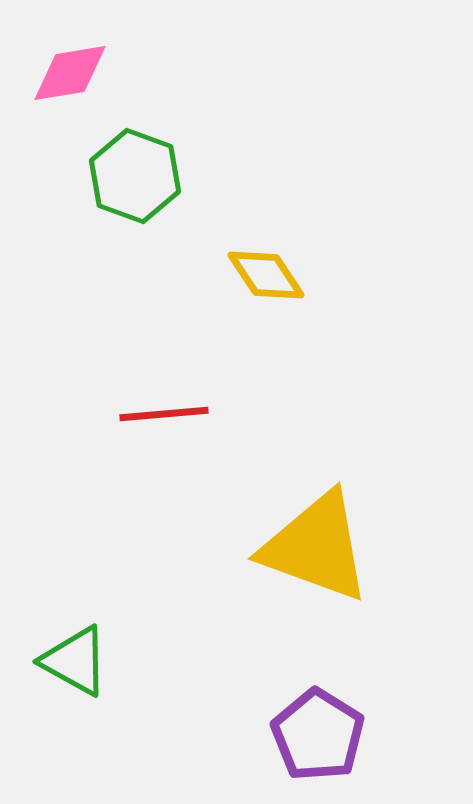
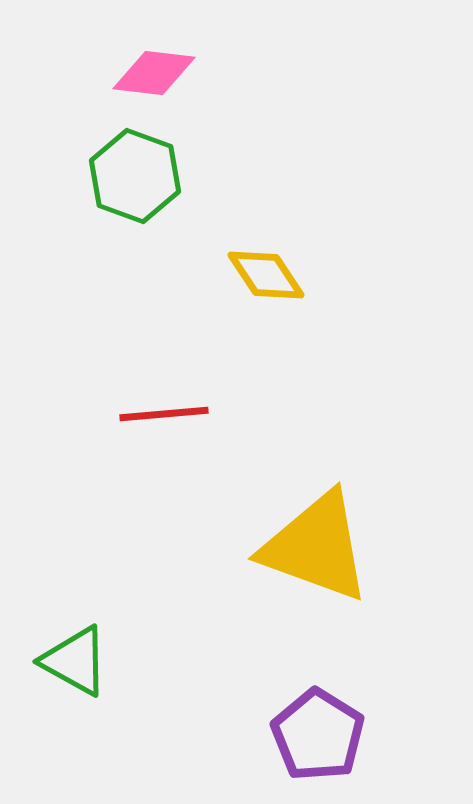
pink diamond: moved 84 px right; rotated 16 degrees clockwise
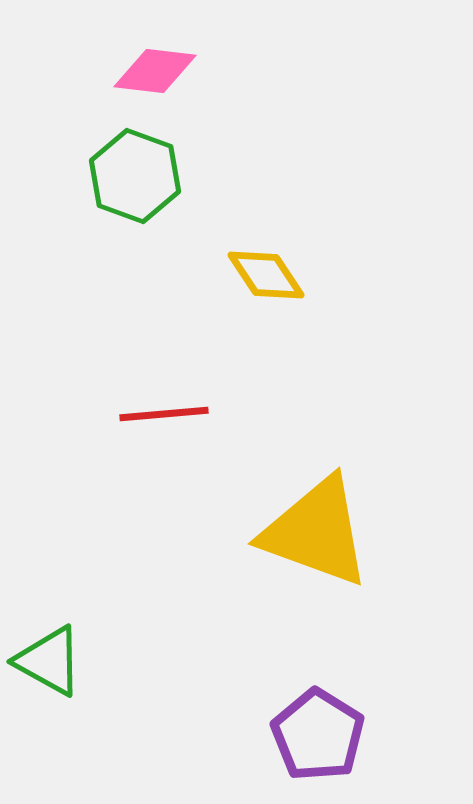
pink diamond: moved 1 px right, 2 px up
yellow triangle: moved 15 px up
green triangle: moved 26 px left
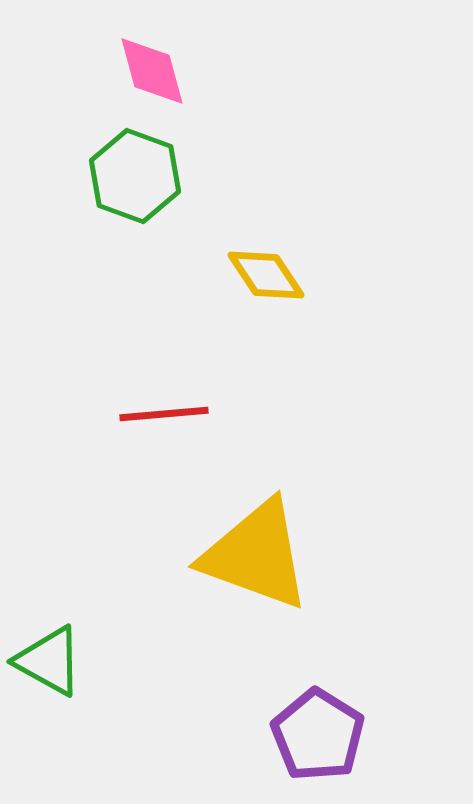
pink diamond: moved 3 px left; rotated 68 degrees clockwise
yellow triangle: moved 60 px left, 23 px down
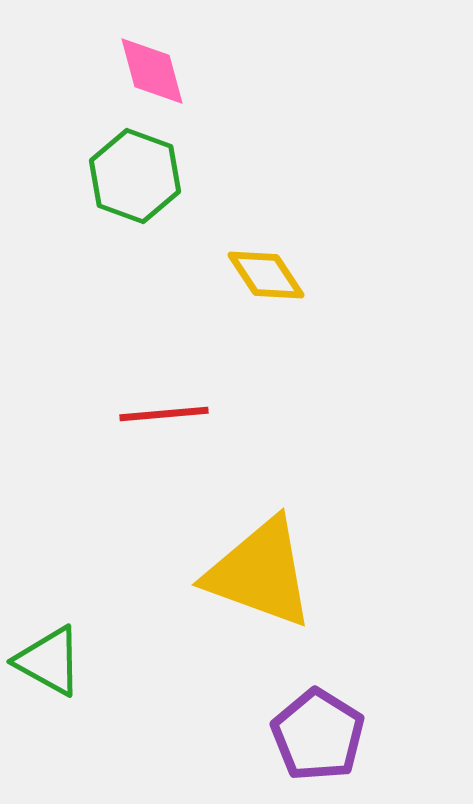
yellow triangle: moved 4 px right, 18 px down
